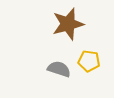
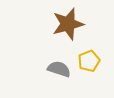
yellow pentagon: rotated 30 degrees counterclockwise
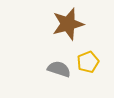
yellow pentagon: moved 1 px left, 1 px down
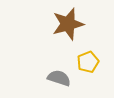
gray semicircle: moved 9 px down
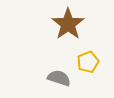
brown star: rotated 20 degrees counterclockwise
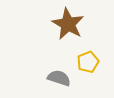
brown star: rotated 8 degrees counterclockwise
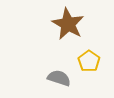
yellow pentagon: moved 1 px right, 1 px up; rotated 15 degrees counterclockwise
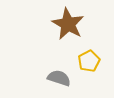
yellow pentagon: rotated 10 degrees clockwise
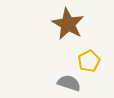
gray semicircle: moved 10 px right, 5 px down
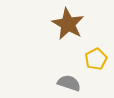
yellow pentagon: moved 7 px right, 2 px up
